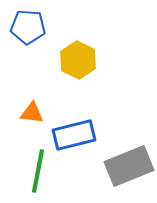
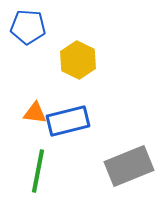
orange triangle: moved 3 px right
blue rectangle: moved 6 px left, 14 px up
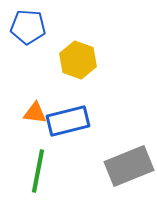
yellow hexagon: rotated 6 degrees counterclockwise
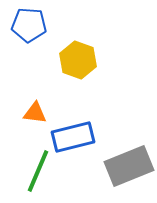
blue pentagon: moved 1 px right, 2 px up
blue rectangle: moved 5 px right, 16 px down
green line: rotated 12 degrees clockwise
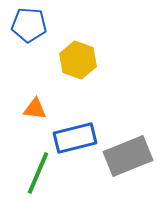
orange triangle: moved 4 px up
blue rectangle: moved 2 px right, 1 px down
gray rectangle: moved 1 px left, 10 px up
green line: moved 2 px down
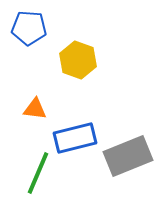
blue pentagon: moved 3 px down
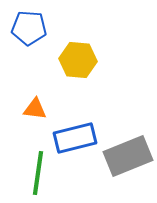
yellow hexagon: rotated 15 degrees counterclockwise
green line: rotated 15 degrees counterclockwise
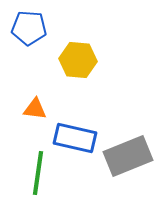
blue rectangle: rotated 27 degrees clockwise
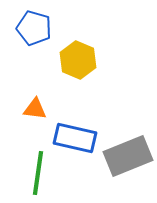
blue pentagon: moved 5 px right; rotated 12 degrees clockwise
yellow hexagon: rotated 18 degrees clockwise
